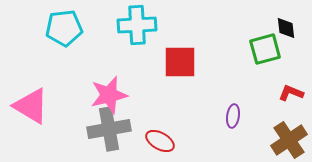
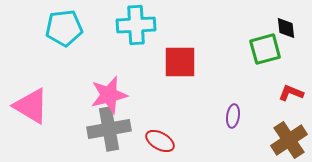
cyan cross: moved 1 px left
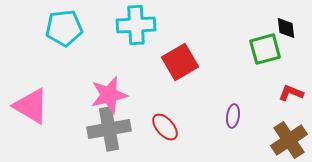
red square: rotated 30 degrees counterclockwise
red ellipse: moved 5 px right, 14 px up; rotated 20 degrees clockwise
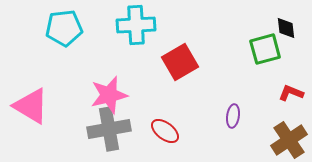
red ellipse: moved 4 px down; rotated 12 degrees counterclockwise
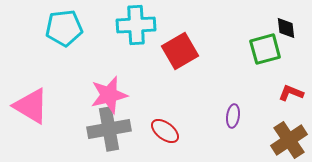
red square: moved 11 px up
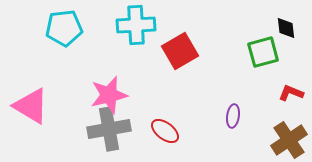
green square: moved 2 px left, 3 px down
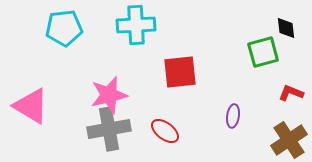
red square: moved 21 px down; rotated 24 degrees clockwise
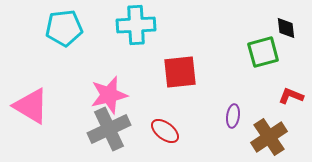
red L-shape: moved 3 px down
gray cross: rotated 15 degrees counterclockwise
brown cross: moved 20 px left, 3 px up
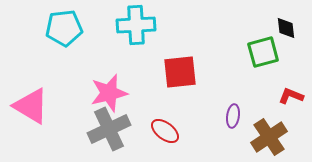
pink star: moved 2 px up
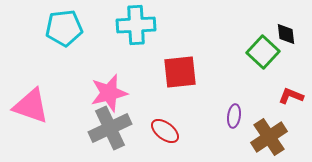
black diamond: moved 6 px down
green square: rotated 32 degrees counterclockwise
pink triangle: rotated 12 degrees counterclockwise
purple ellipse: moved 1 px right
gray cross: moved 1 px right, 1 px up
